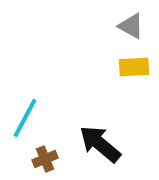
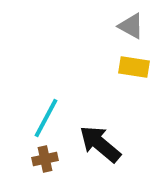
yellow rectangle: rotated 12 degrees clockwise
cyan line: moved 21 px right
brown cross: rotated 10 degrees clockwise
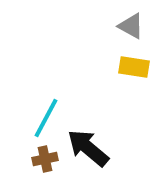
black arrow: moved 12 px left, 4 px down
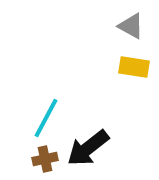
black arrow: rotated 78 degrees counterclockwise
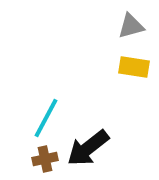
gray triangle: rotated 44 degrees counterclockwise
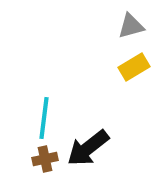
yellow rectangle: rotated 40 degrees counterclockwise
cyan line: moved 2 px left; rotated 21 degrees counterclockwise
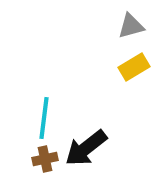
black arrow: moved 2 px left
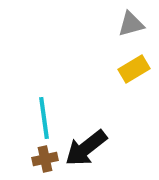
gray triangle: moved 2 px up
yellow rectangle: moved 2 px down
cyan line: rotated 15 degrees counterclockwise
